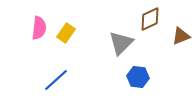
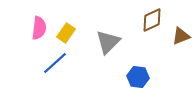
brown diamond: moved 2 px right, 1 px down
gray triangle: moved 13 px left, 1 px up
blue line: moved 1 px left, 17 px up
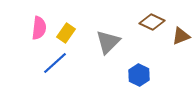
brown diamond: moved 2 px down; rotated 50 degrees clockwise
blue hexagon: moved 1 px right, 2 px up; rotated 20 degrees clockwise
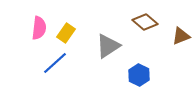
brown diamond: moved 7 px left; rotated 15 degrees clockwise
gray triangle: moved 4 px down; rotated 12 degrees clockwise
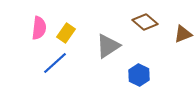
brown triangle: moved 2 px right, 2 px up
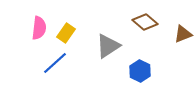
blue hexagon: moved 1 px right, 4 px up
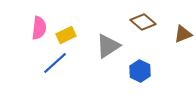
brown diamond: moved 2 px left
yellow rectangle: moved 2 px down; rotated 30 degrees clockwise
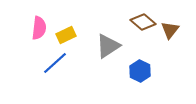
brown triangle: moved 13 px left, 4 px up; rotated 30 degrees counterclockwise
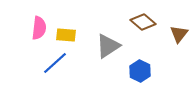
brown triangle: moved 9 px right, 4 px down
yellow rectangle: rotated 30 degrees clockwise
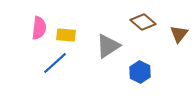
blue hexagon: moved 1 px down
